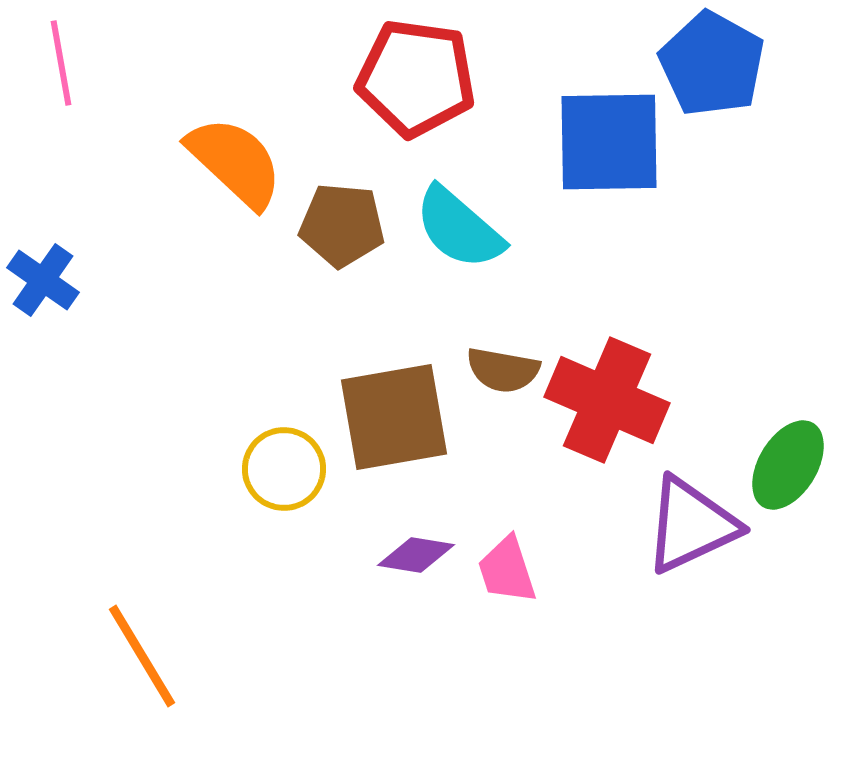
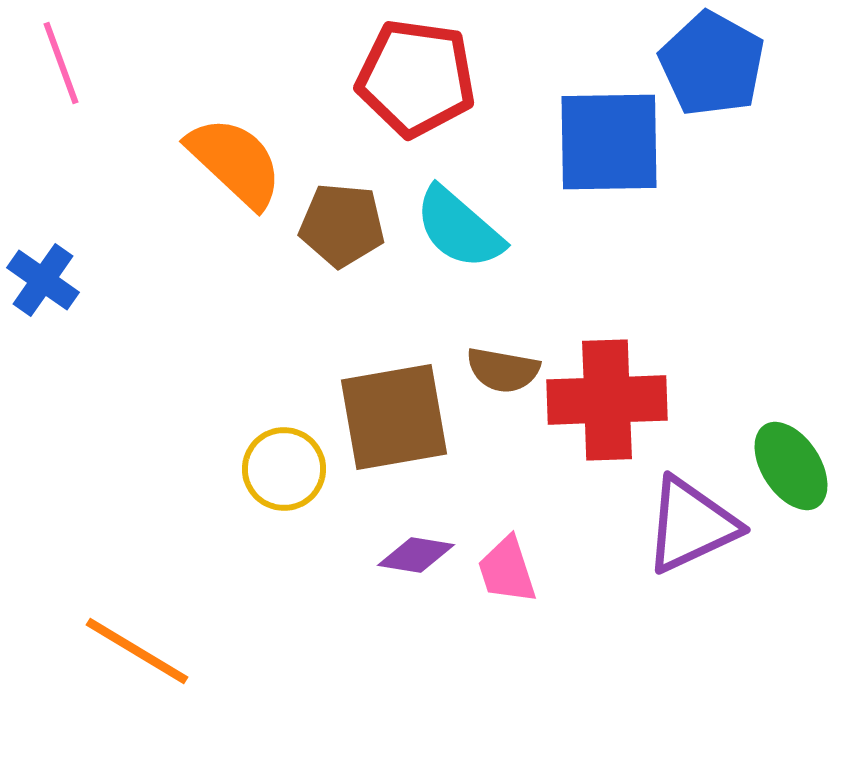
pink line: rotated 10 degrees counterclockwise
red cross: rotated 25 degrees counterclockwise
green ellipse: moved 3 px right, 1 px down; rotated 64 degrees counterclockwise
orange line: moved 5 px left, 5 px up; rotated 28 degrees counterclockwise
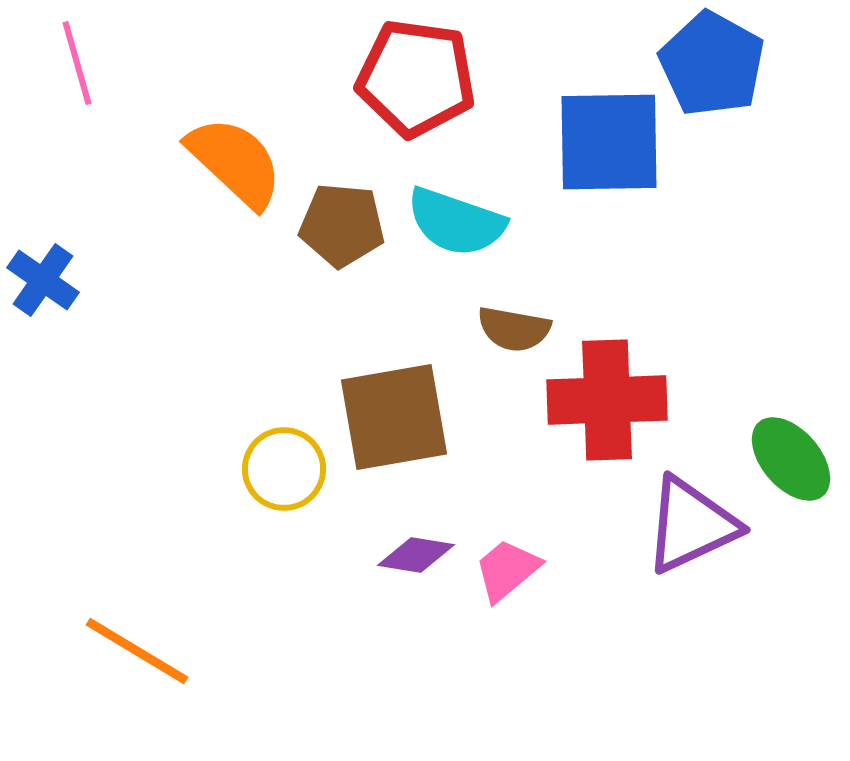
pink line: moved 16 px right; rotated 4 degrees clockwise
cyan semicircle: moved 3 px left, 6 px up; rotated 22 degrees counterclockwise
brown semicircle: moved 11 px right, 41 px up
green ellipse: moved 7 px up; rotated 8 degrees counterclockwise
pink trapezoid: rotated 68 degrees clockwise
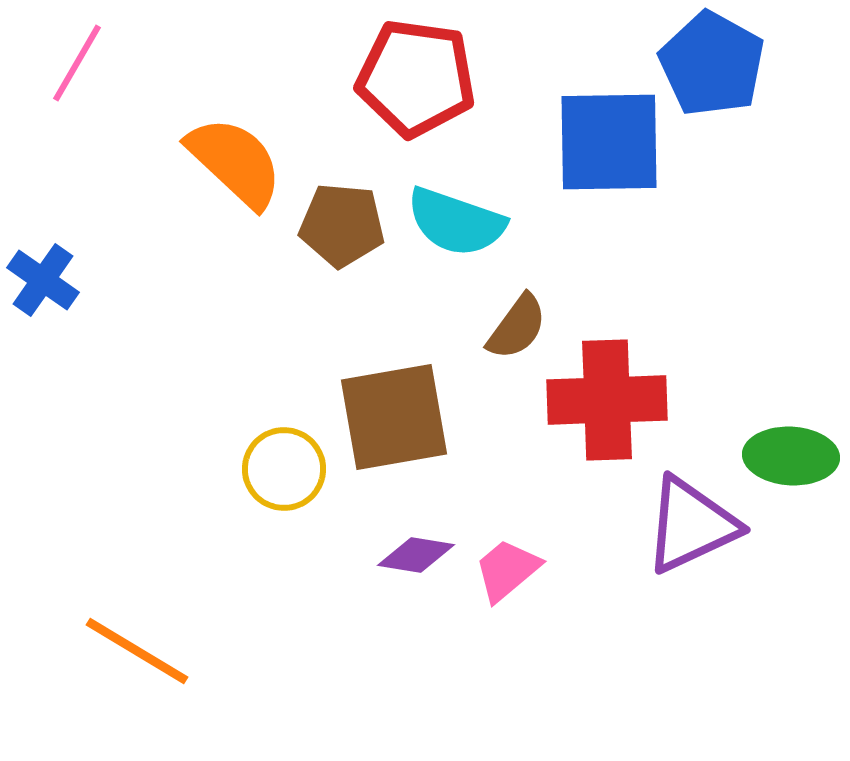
pink line: rotated 46 degrees clockwise
brown semicircle: moved 3 px right, 2 px up; rotated 64 degrees counterclockwise
green ellipse: moved 3 px up; rotated 46 degrees counterclockwise
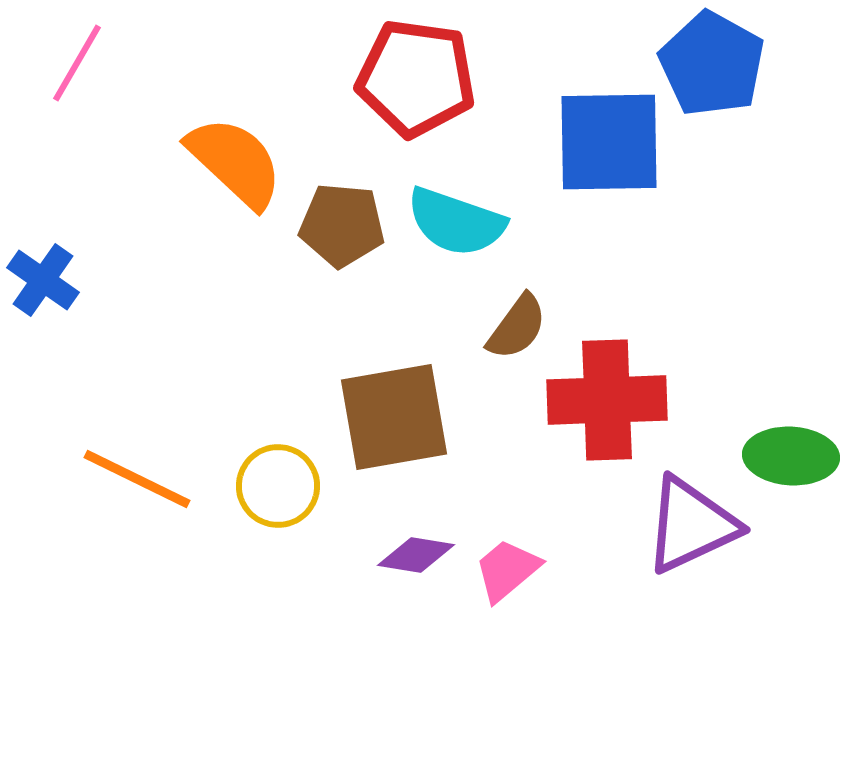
yellow circle: moved 6 px left, 17 px down
orange line: moved 172 px up; rotated 5 degrees counterclockwise
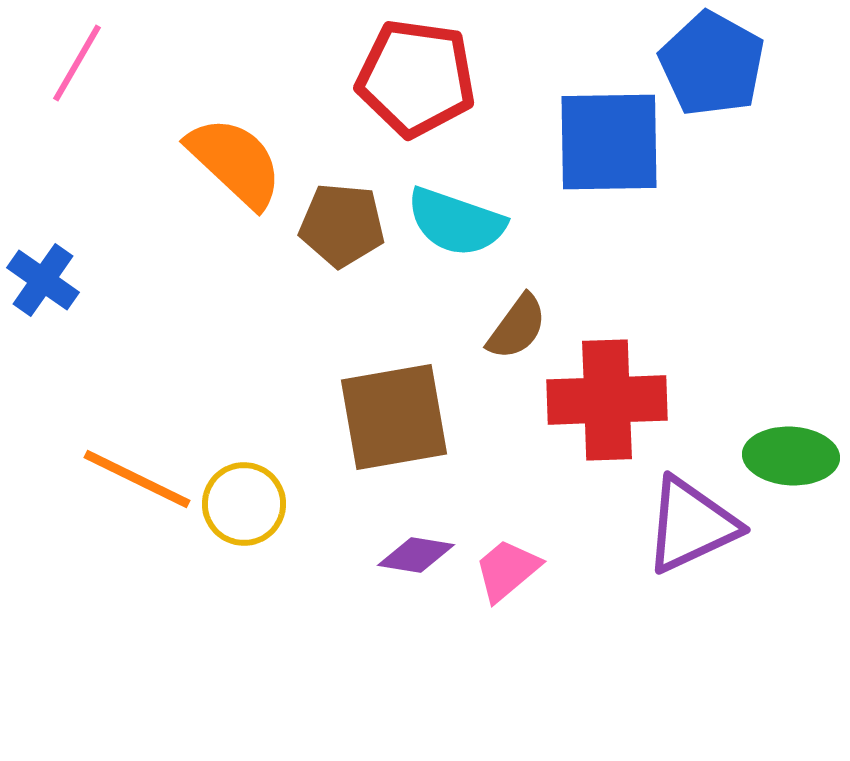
yellow circle: moved 34 px left, 18 px down
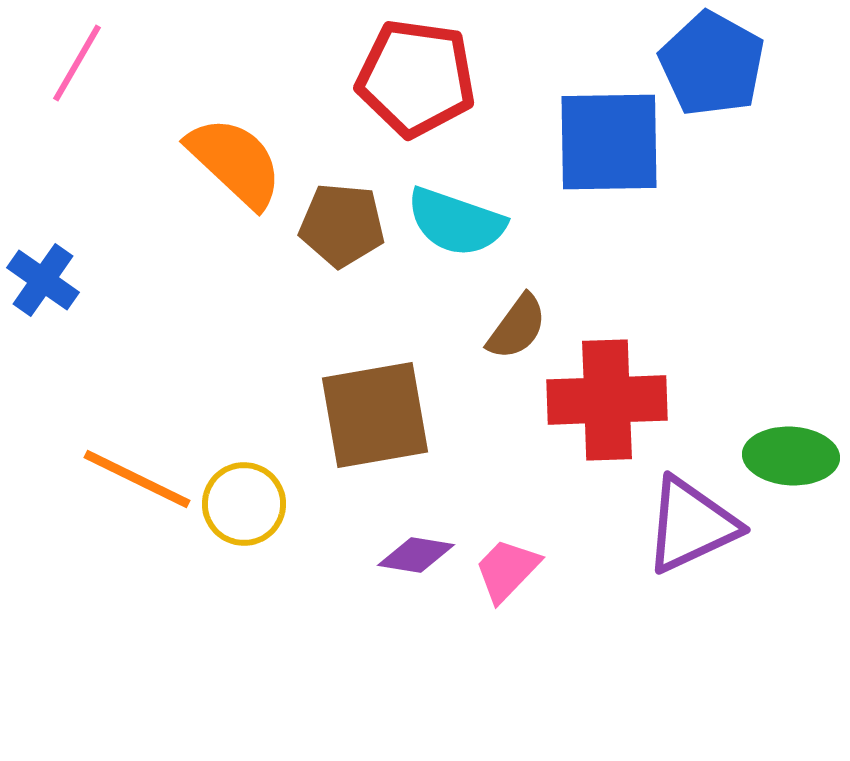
brown square: moved 19 px left, 2 px up
pink trapezoid: rotated 6 degrees counterclockwise
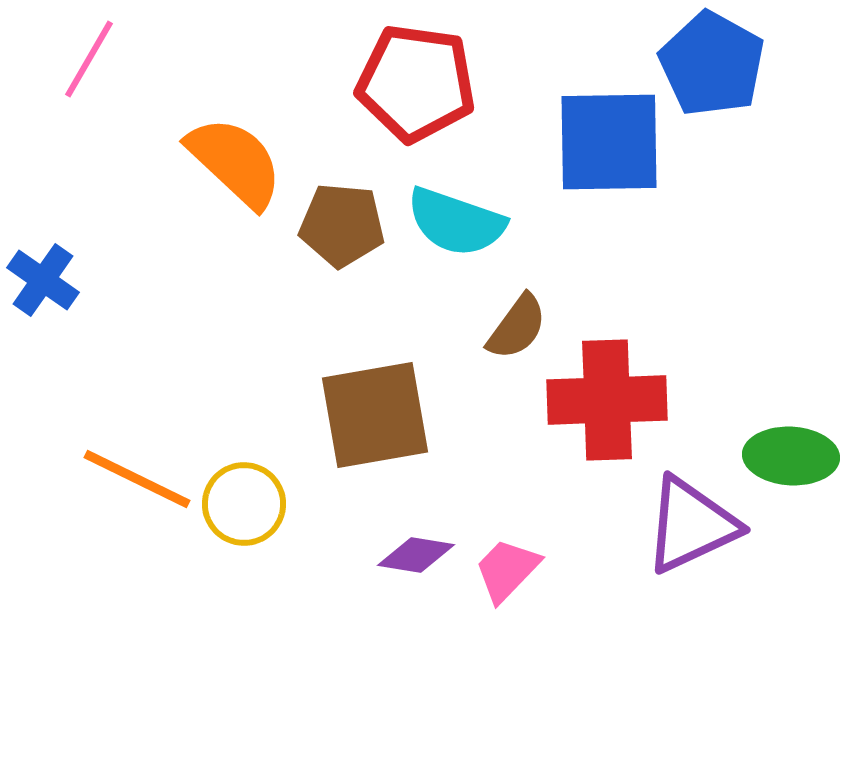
pink line: moved 12 px right, 4 px up
red pentagon: moved 5 px down
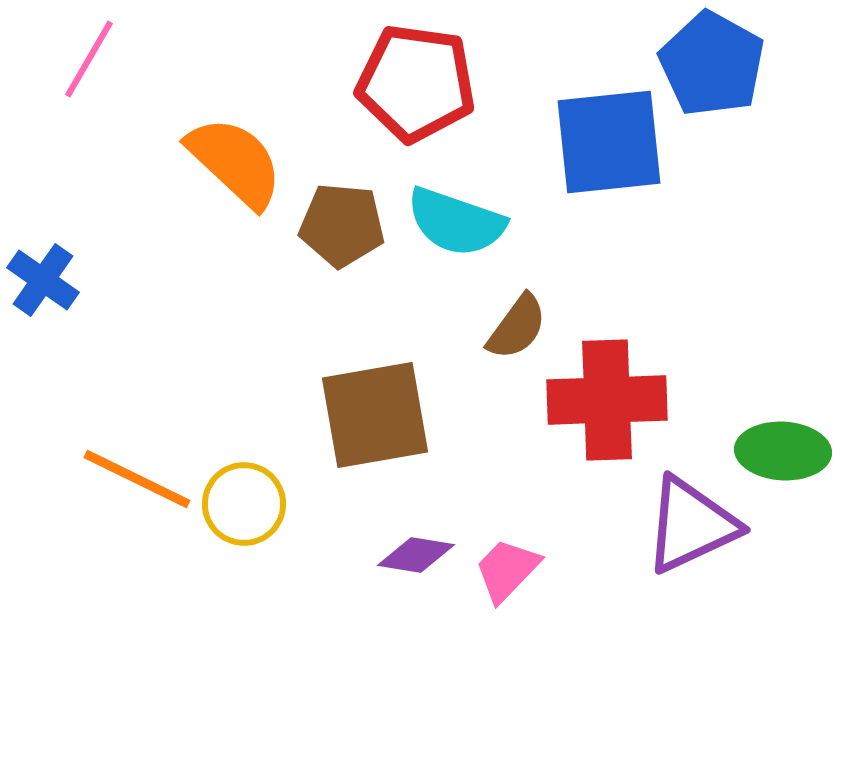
blue square: rotated 5 degrees counterclockwise
green ellipse: moved 8 px left, 5 px up
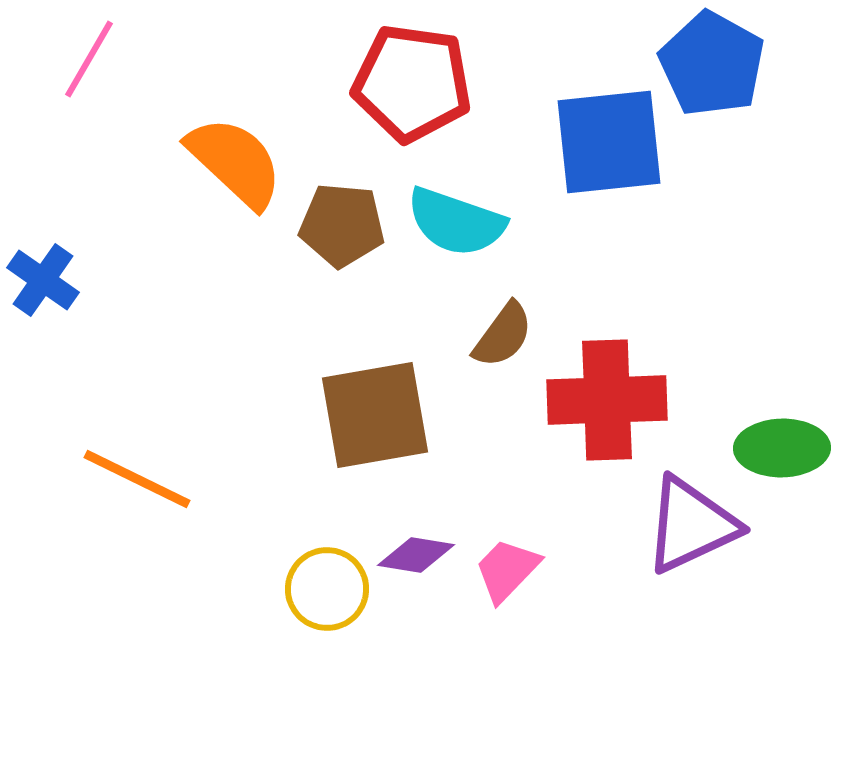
red pentagon: moved 4 px left
brown semicircle: moved 14 px left, 8 px down
green ellipse: moved 1 px left, 3 px up; rotated 4 degrees counterclockwise
yellow circle: moved 83 px right, 85 px down
